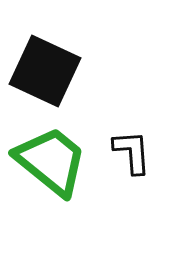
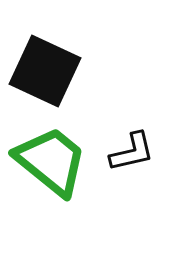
black L-shape: rotated 81 degrees clockwise
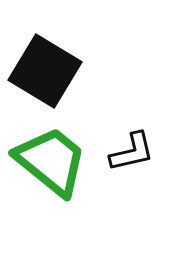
black square: rotated 6 degrees clockwise
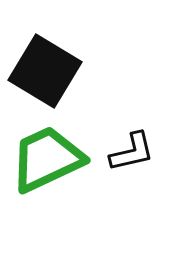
green trapezoid: moved 4 px left, 2 px up; rotated 64 degrees counterclockwise
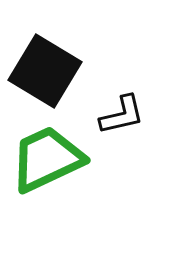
black L-shape: moved 10 px left, 37 px up
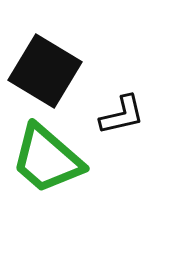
green trapezoid: rotated 114 degrees counterclockwise
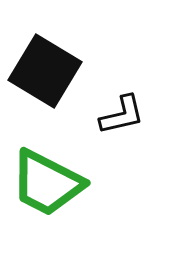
green trapezoid: moved 24 px down; rotated 14 degrees counterclockwise
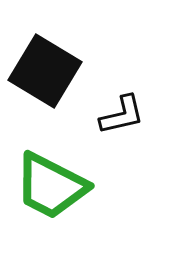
green trapezoid: moved 4 px right, 3 px down
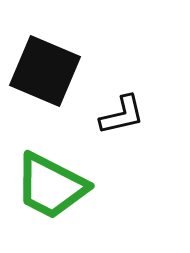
black square: rotated 8 degrees counterclockwise
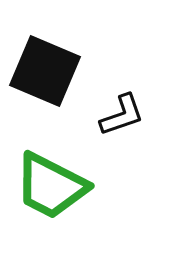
black L-shape: rotated 6 degrees counterclockwise
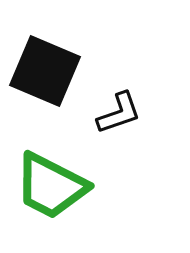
black L-shape: moved 3 px left, 2 px up
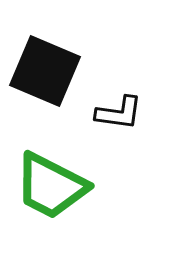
black L-shape: rotated 27 degrees clockwise
